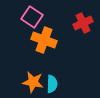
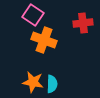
pink square: moved 1 px right, 2 px up
red cross: rotated 18 degrees clockwise
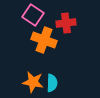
red cross: moved 17 px left
cyan semicircle: moved 1 px up
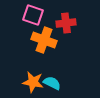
pink square: rotated 15 degrees counterclockwise
cyan semicircle: rotated 66 degrees counterclockwise
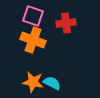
pink square: moved 1 px down
orange cross: moved 11 px left
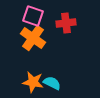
orange cross: moved 2 px up; rotated 15 degrees clockwise
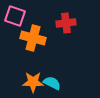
pink square: moved 18 px left
orange cross: rotated 20 degrees counterclockwise
orange star: rotated 10 degrees counterclockwise
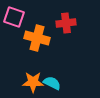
pink square: moved 1 px left, 1 px down
orange cross: moved 4 px right
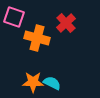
red cross: rotated 36 degrees counterclockwise
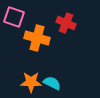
red cross: rotated 24 degrees counterclockwise
orange star: moved 2 px left
